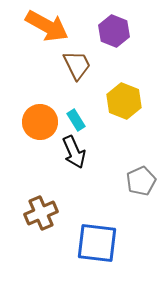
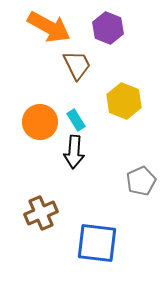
orange arrow: moved 2 px right, 1 px down
purple hexagon: moved 6 px left, 3 px up
black arrow: rotated 28 degrees clockwise
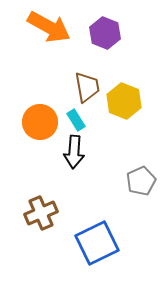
purple hexagon: moved 3 px left, 5 px down
brown trapezoid: moved 10 px right, 22 px down; rotated 16 degrees clockwise
blue square: rotated 33 degrees counterclockwise
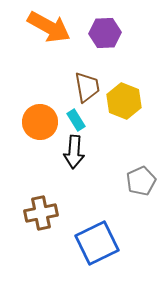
purple hexagon: rotated 24 degrees counterclockwise
brown cross: rotated 12 degrees clockwise
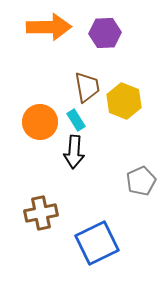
orange arrow: rotated 30 degrees counterclockwise
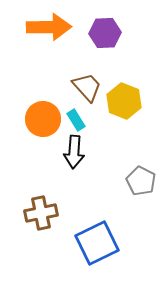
brown trapezoid: rotated 32 degrees counterclockwise
orange circle: moved 3 px right, 3 px up
gray pentagon: rotated 20 degrees counterclockwise
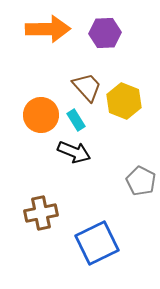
orange arrow: moved 1 px left, 2 px down
orange circle: moved 2 px left, 4 px up
black arrow: rotated 72 degrees counterclockwise
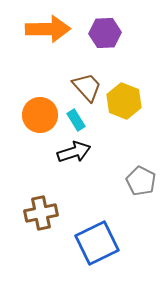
orange circle: moved 1 px left
black arrow: rotated 40 degrees counterclockwise
